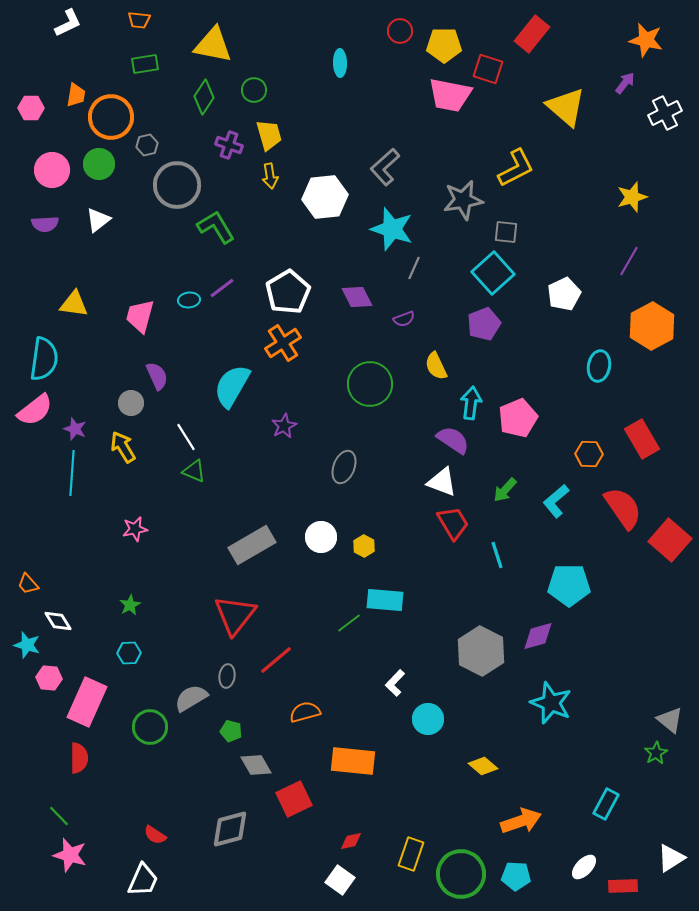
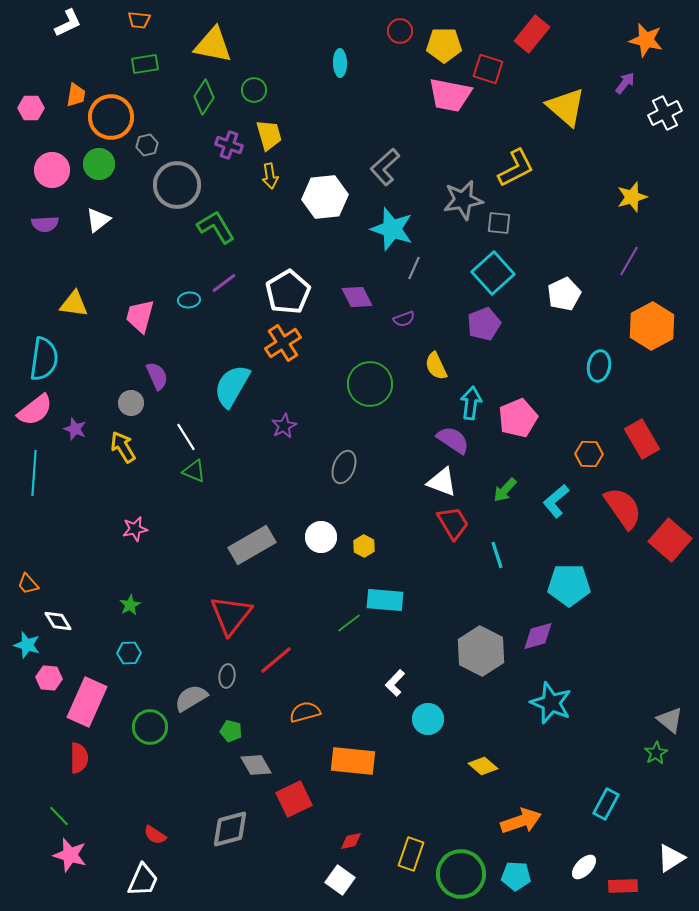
gray square at (506, 232): moved 7 px left, 9 px up
purple line at (222, 288): moved 2 px right, 5 px up
cyan line at (72, 473): moved 38 px left
red triangle at (235, 615): moved 4 px left
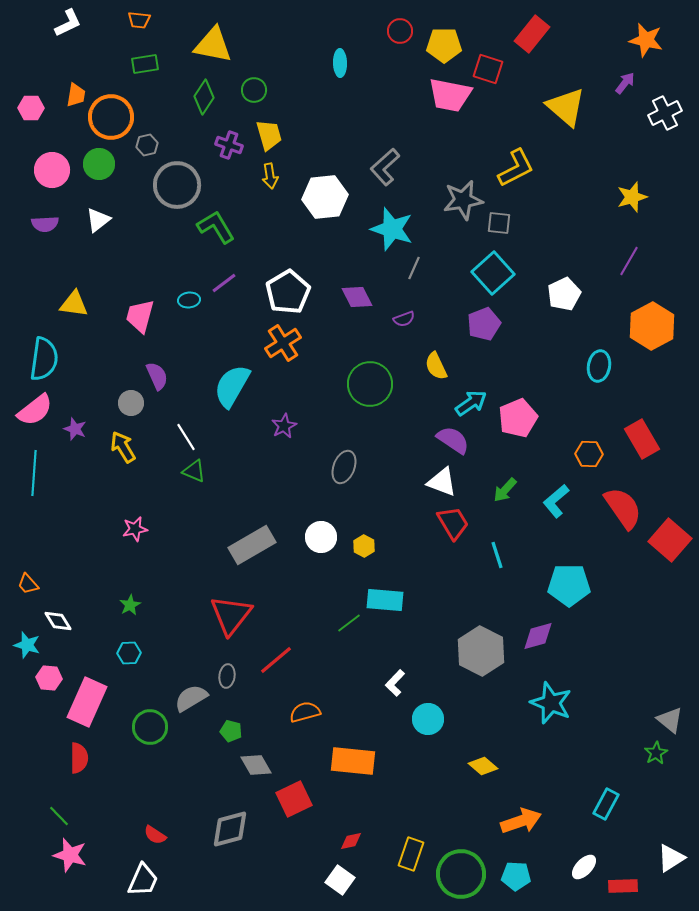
cyan arrow at (471, 403): rotated 48 degrees clockwise
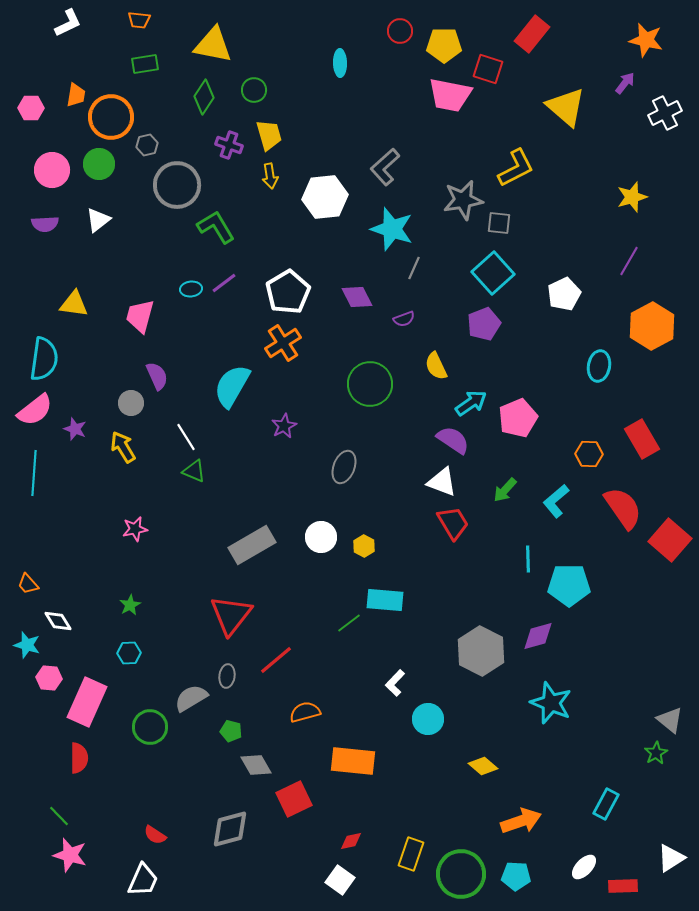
cyan ellipse at (189, 300): moved 2 px right, 11 px up
cyan line at (497, 555): moved 31 px right, 4 px down; rotated 16 degrees clockwise
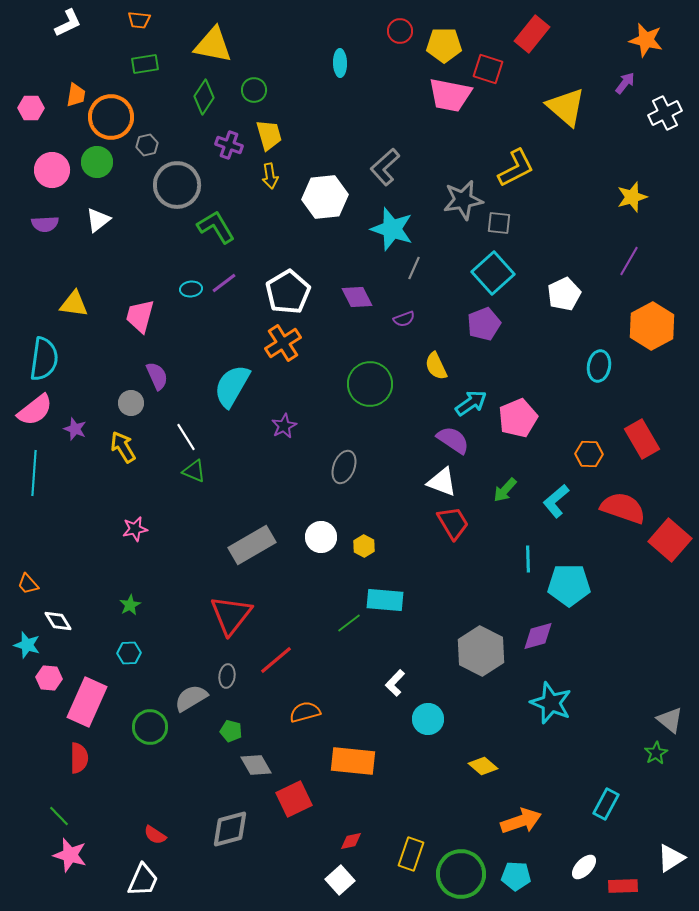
green circle at (99, 164): moved 2 px left, 2 px up
red semicircle at (623, 508): rotated 36 degrees counterclockwise
white square at (340, 880): rotated 12 degrees clockwise
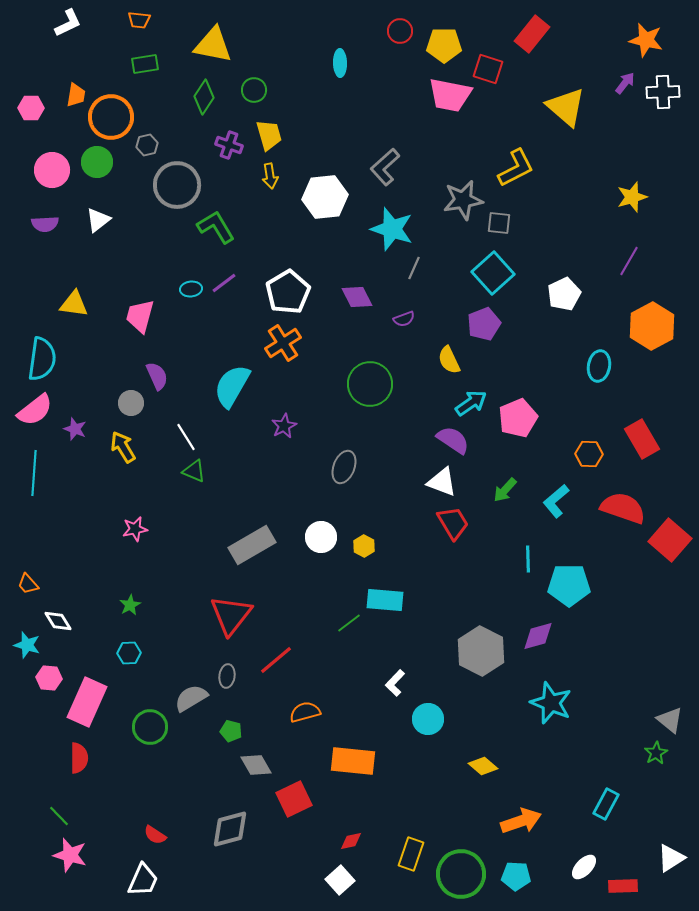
white cross at (665, 113): moved 2 px left, 21 px up; rotated 24 degrees clockwise
cyan semicircle at (44, 359): moved 2 px left
yellow semicircle at (436, 366): moved 13 px right, 6 px up
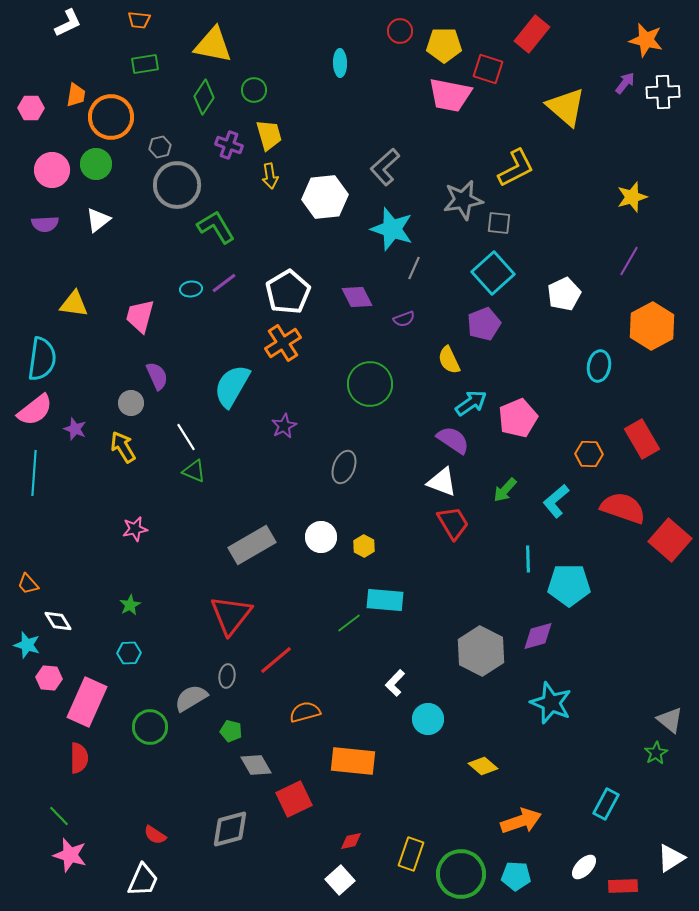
gray hexagon at (147, 145): moved 13 px right, 2 px down
green circle at (97, 162): moved 1 px left, 2 px down
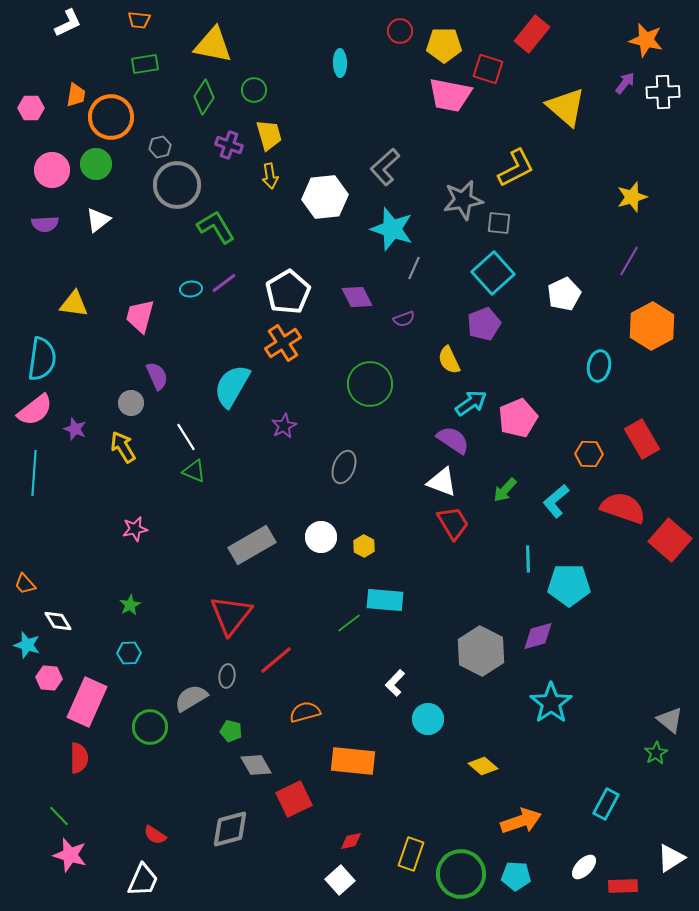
orange trapezoid at (28, 584): moved 3 px left
cyan star at (551, 703): rotated 15 degrees clockwise
